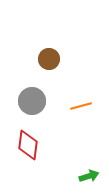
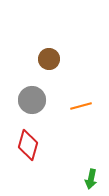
gray circle: moved 1 px up
red diamond: rotated 8 degrees clockwise
green arrow: moved 2 px right, 3 px down; rotated 120 degrees clockwise
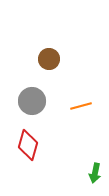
gray circle: moved 1 px down
green arrow: moved 4 px right, 6 px up
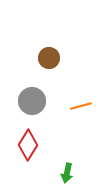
brown circle: moved 1 px up
red diamond: rotated 16 degrees clockwise
green arrow: moved 28 px left
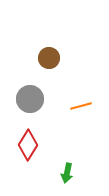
gray circle: moved 2 px left, 2 px up
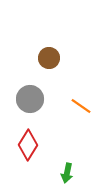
orange line: rotated 50 degrees clockwise
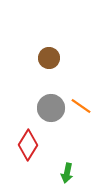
gray circle: moved 21 px right, 9 px down
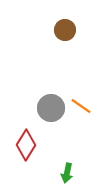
brown circle: moved 16 px right, 28 px up
red diamond: moved 2 px left
